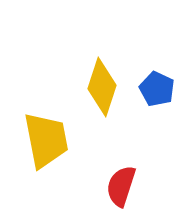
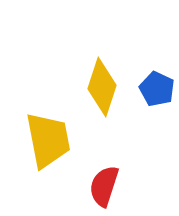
yellow trapezoid: moved 2 px right
red semicircle: moved 17 px left
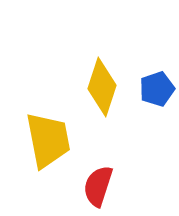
blue pentagon: rotated 28 degrees clockwise
red semicircle: moved 6 px left
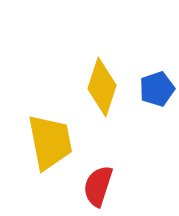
yellow trapezoid: moved 2 px right, 2 px down
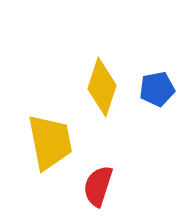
blue pentagon: rotated 8 degrees clockwise
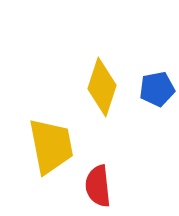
yellow trapezoid: moved 1 px right, 4 px down
red semicircle: rotated 24 degrees counterclockwise
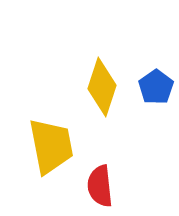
blue pentagon: moved 1 px left, 2 px up; rotated 24 degrees counterclockwise
red semicircle: moved 2 px right
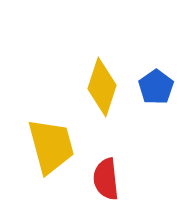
yellow trapezoid: rotated 4 degrees counterclockwise
red semicircle: moved 6 px right, 7 px up
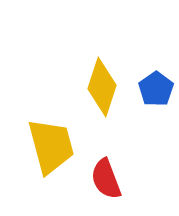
blue pentagon: moved 2 px down
red semicircle: rotated 15 degrees counterclockwise
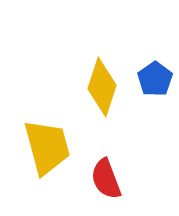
blue pentagon: moved 1 px left, 10 px up
yellow trapezoid: moved 4 px left, 1 px down
